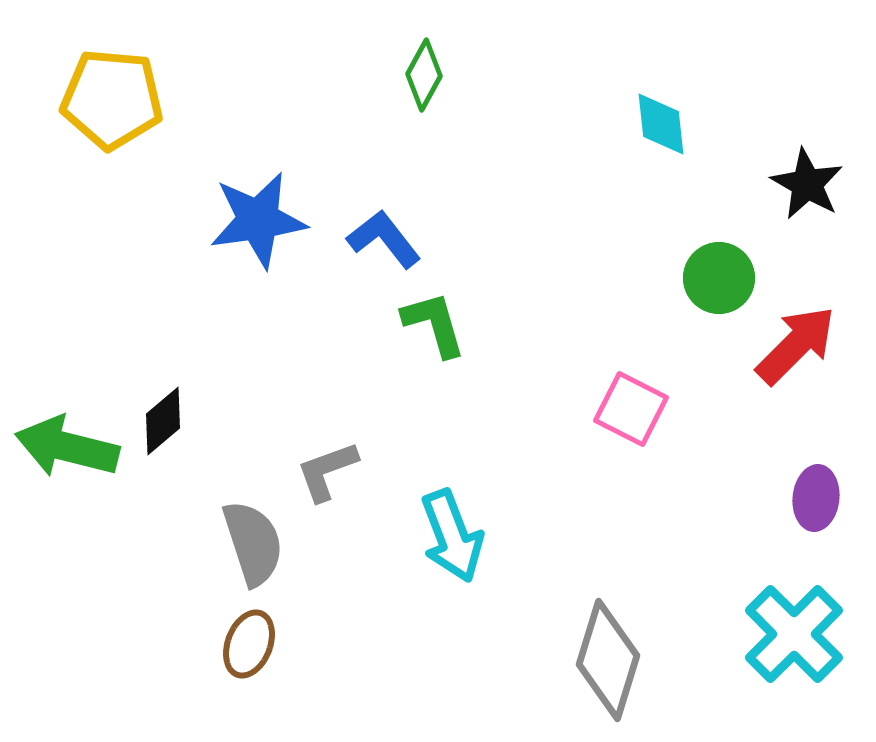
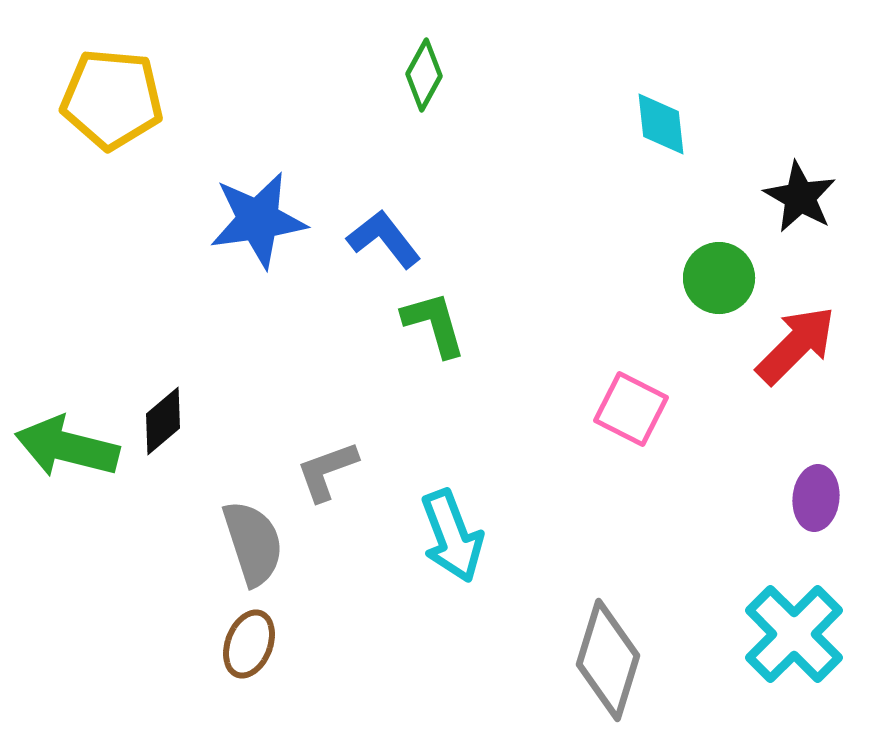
black star: moved 7 px left, 13 px down
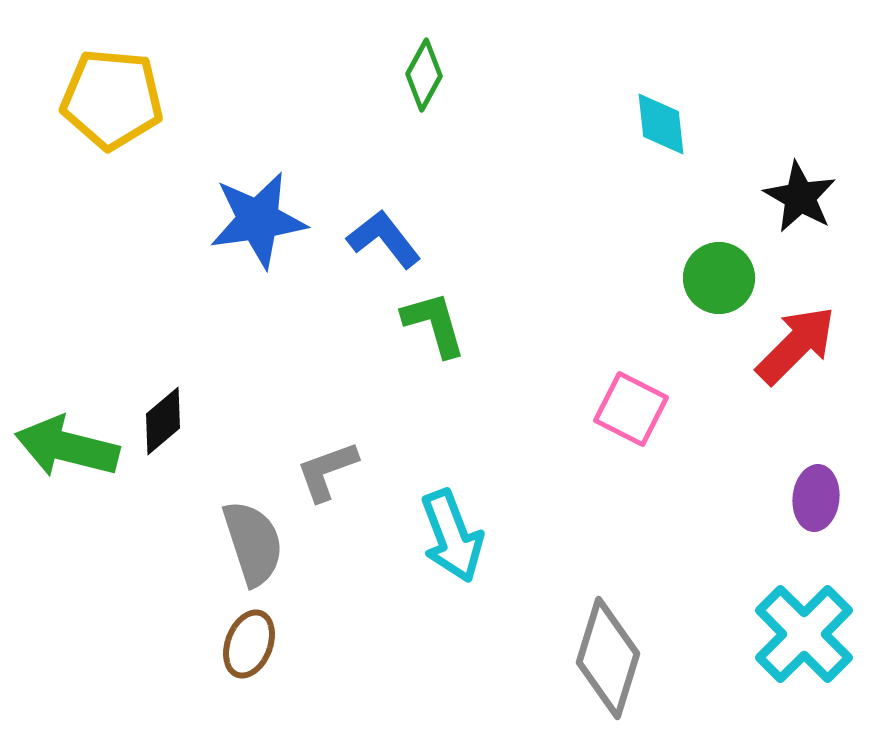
cyan cross: moved 10 px right
gray diamond: moved 2 px up
